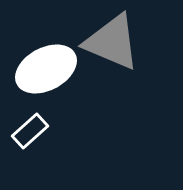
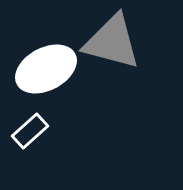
gray triangle: rotated 8 degrees counterclockwise
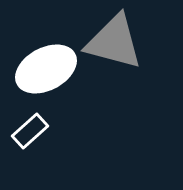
gray triangle: moved 2 px right
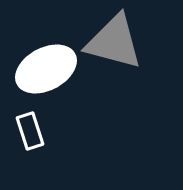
white rectangle: rotated 66 degrees counterclockwise
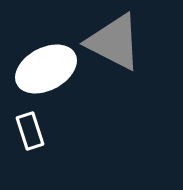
gray triangle: rotated 12 degrees clockwise
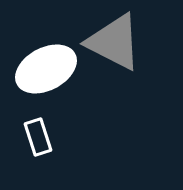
white rectangle: moved 8 px right, 6 px down
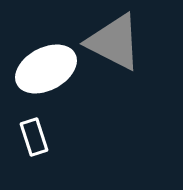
white rectangle: moved 4 px left
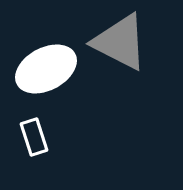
gray triangle: moved 6 px right
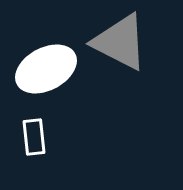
white rectangle: rotated 12 degrees clockwise
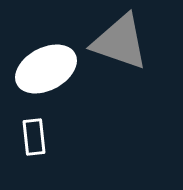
gray triangle: rotated 8 degrees counterclockwise
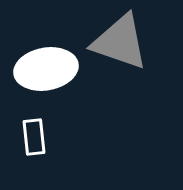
white ellipse: rotated 18 degrees clockwise
